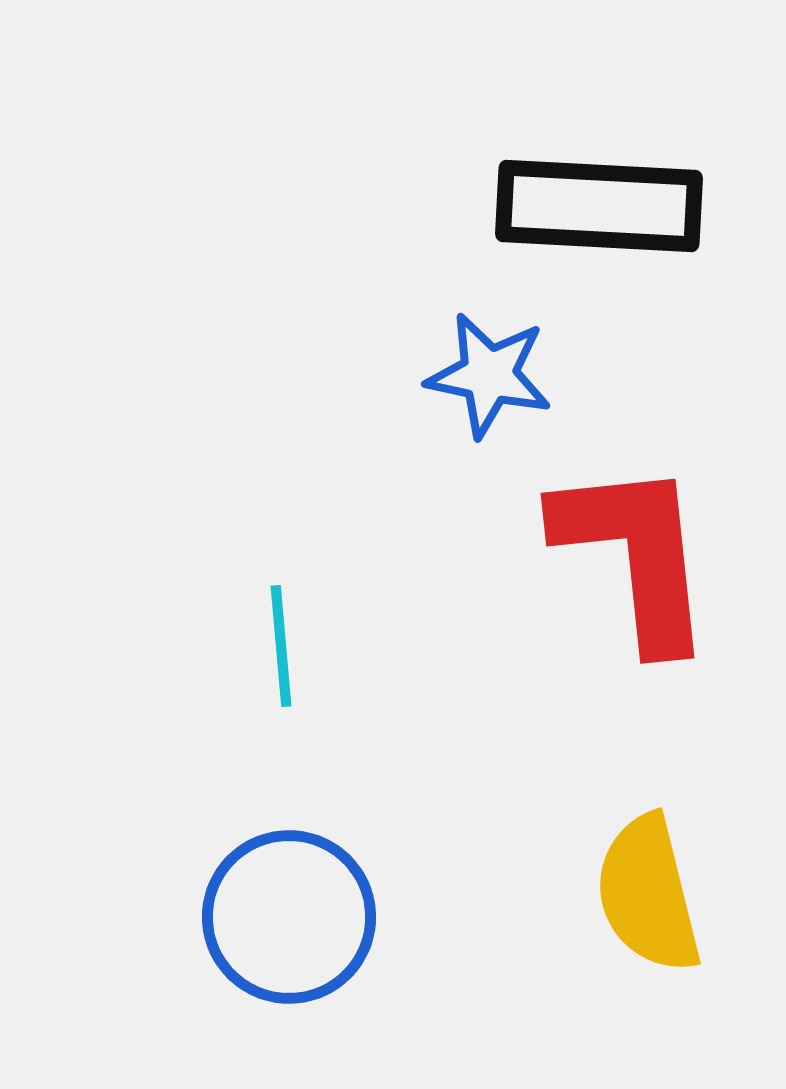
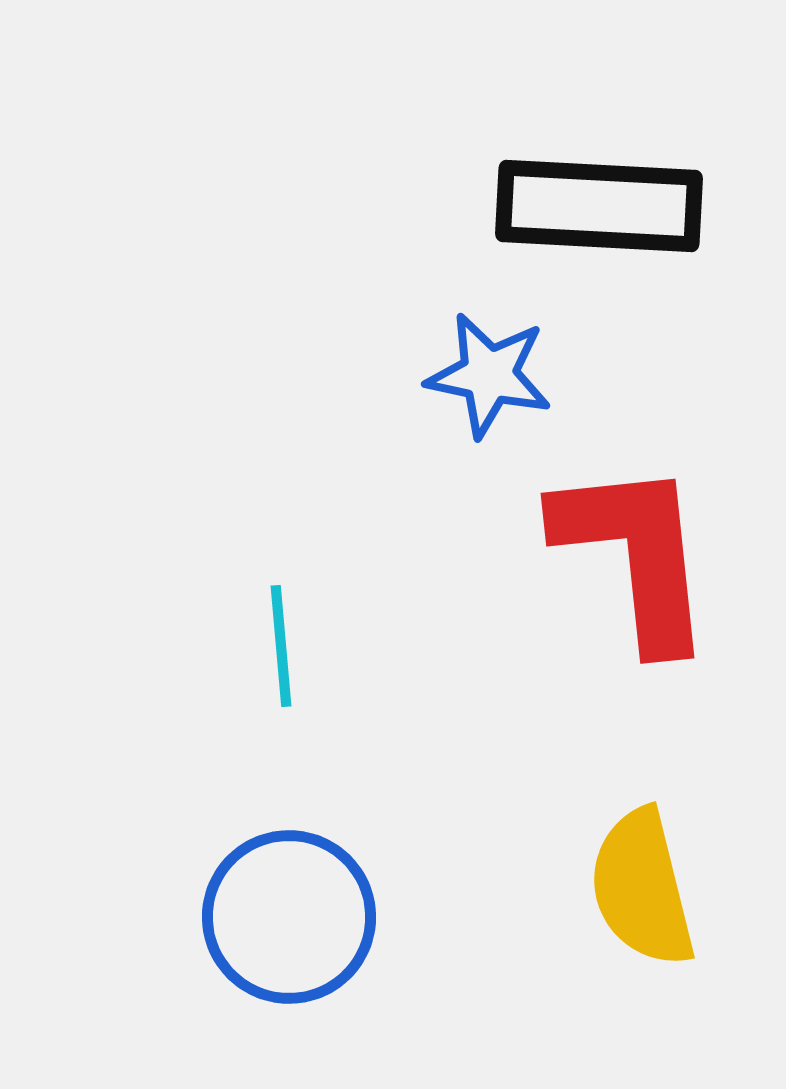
yellow semicircle: moved 6 px left, 6 px up
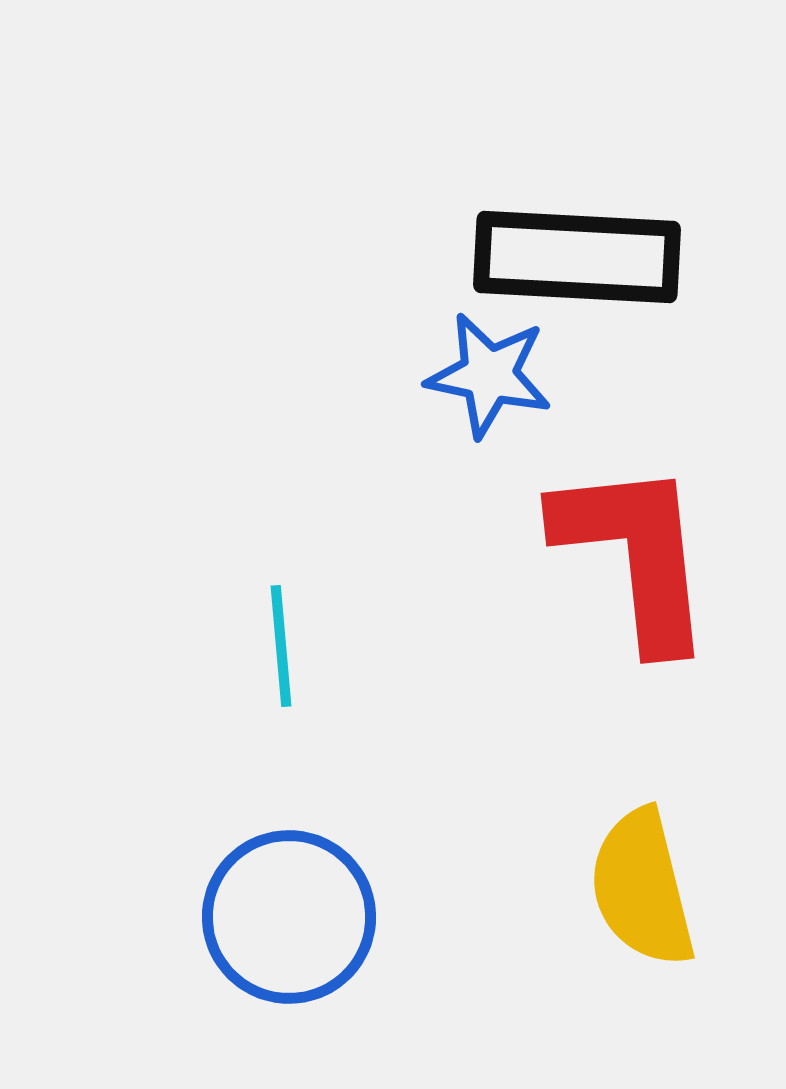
black rectangle: moved 22 px left, 51 px down
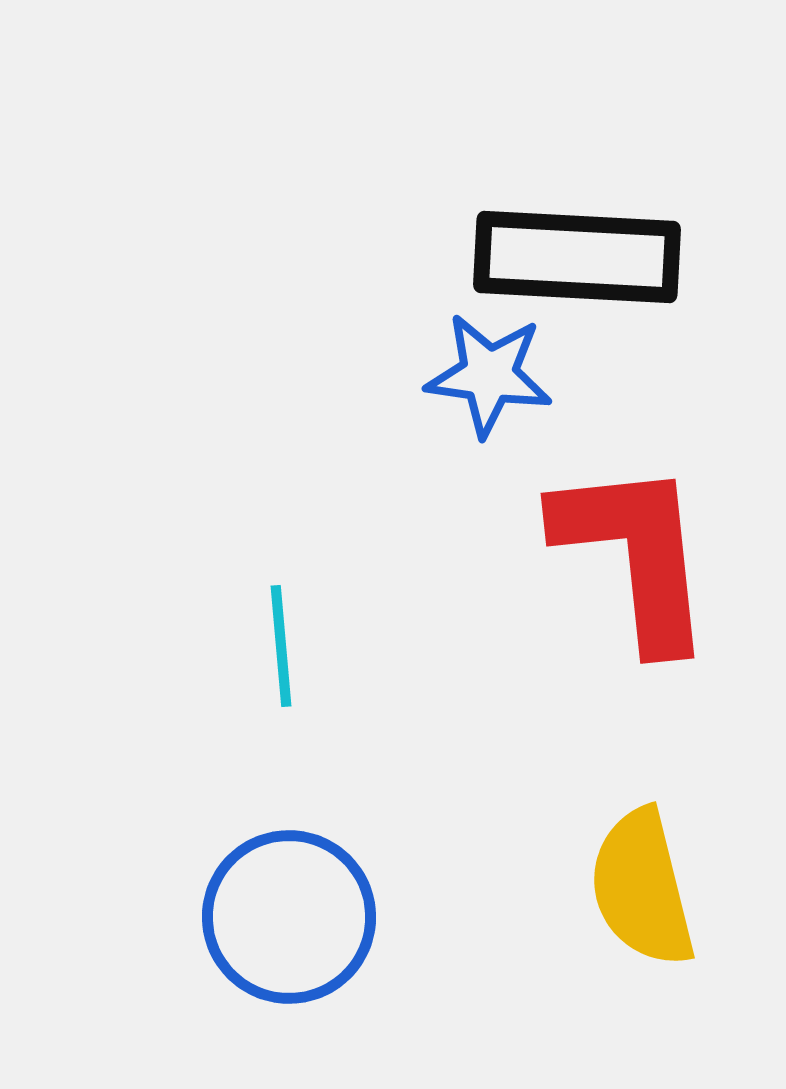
blue star: rotated 4 degrees counterclockwise
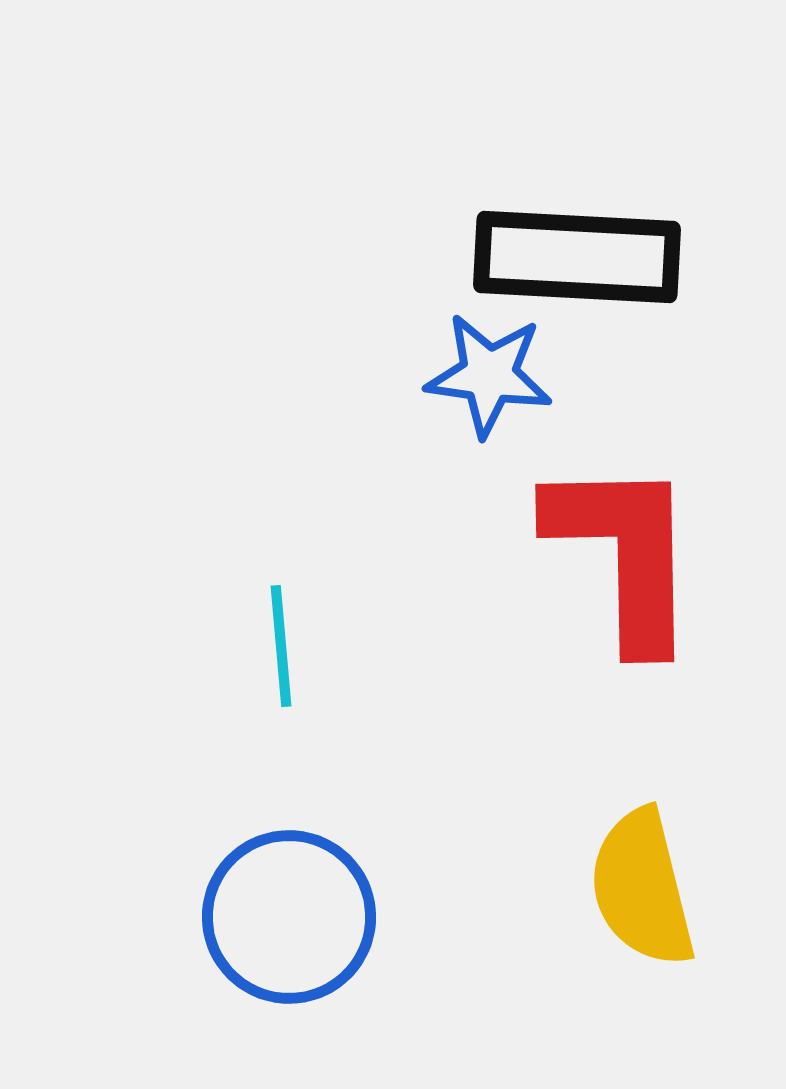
red L-shape: moved 11 px left, 1 px up; rotated 5 degrees clockwise
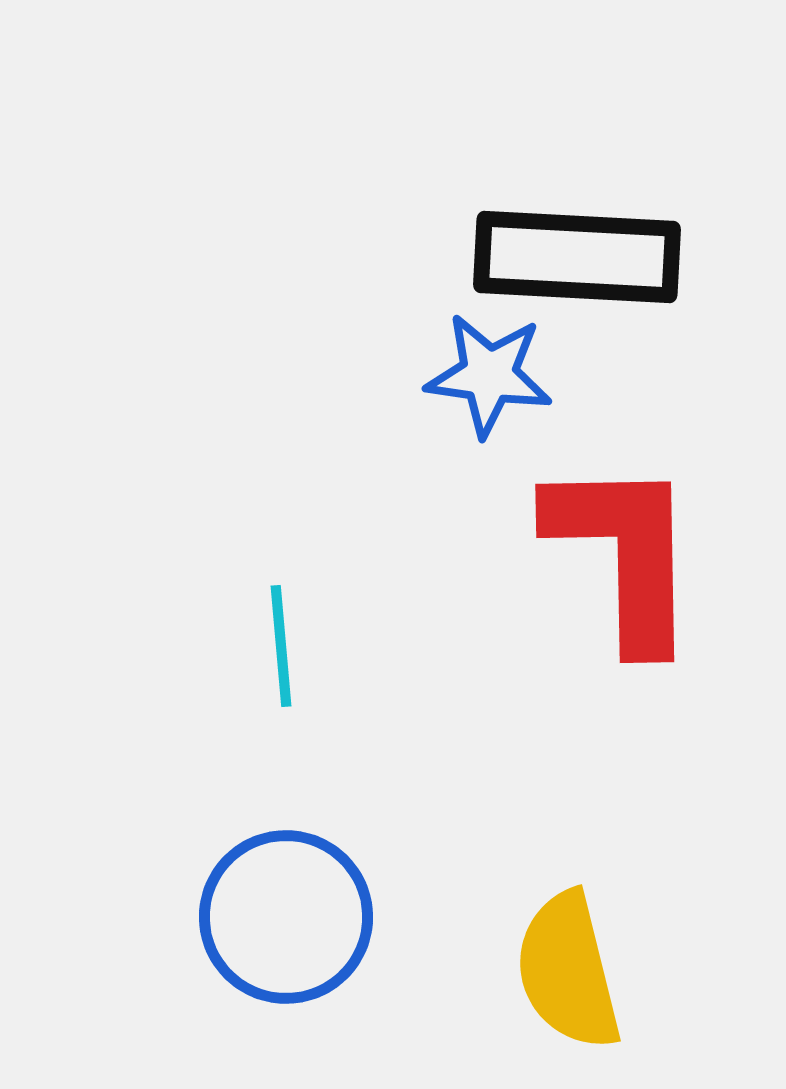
yellow semicircle: moved 74 px left, 83 px down
blue circle: moved 3 px left
